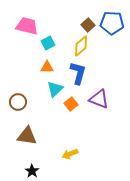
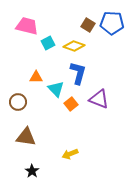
brown square: rotated 16 degrees counterclockwise
yellow diamond: moved 7 px left; rotated 60 degrees clockwise
orange triangle: moved 11 px left, 10 px down
cyan triangle: moved 1 px right; rotated 30 degrees counterclockwise
brown triangle: moved 1 px left, 1 px down
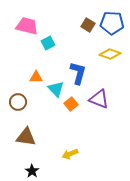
yellow diamond: moved 36 px right, 8 px down
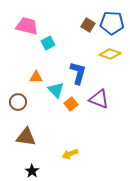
cyan triangle: moved 1 px down
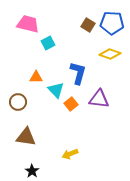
pink trapezoid: moved 1 px right, 2 px up
purple triangle: rotated 15 degrees counterclockwise
